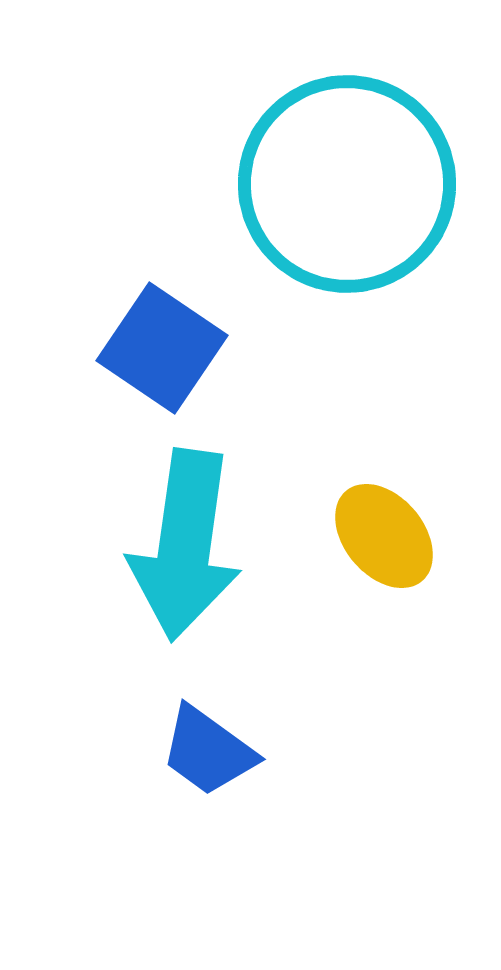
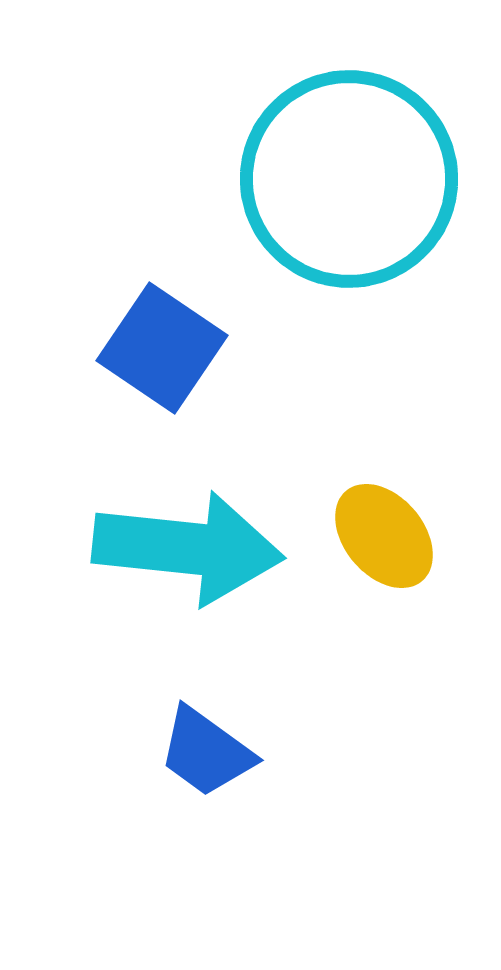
cyan circle: moved 2 px right, 5 px up
cyan arrow: moved 3 px right, 3 px down; rotated 92 degrees counterclockwise
blue trapezoid: moved 2 px left, 1 px down
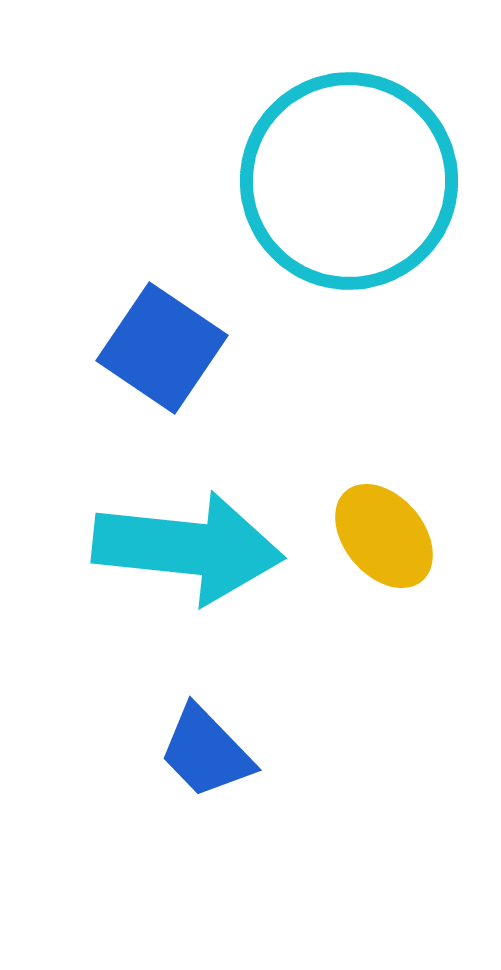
cyan circle: moved 2 px down
blue trapezoid: rotated 10 degrees clockwise
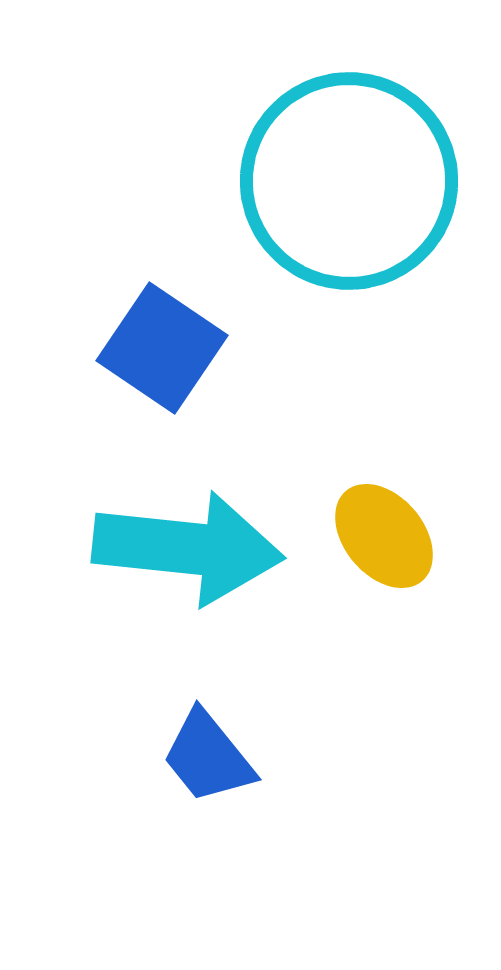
blue trapezoid: moved 2 px right, 5 px down; rotated 5 degrees clockwise
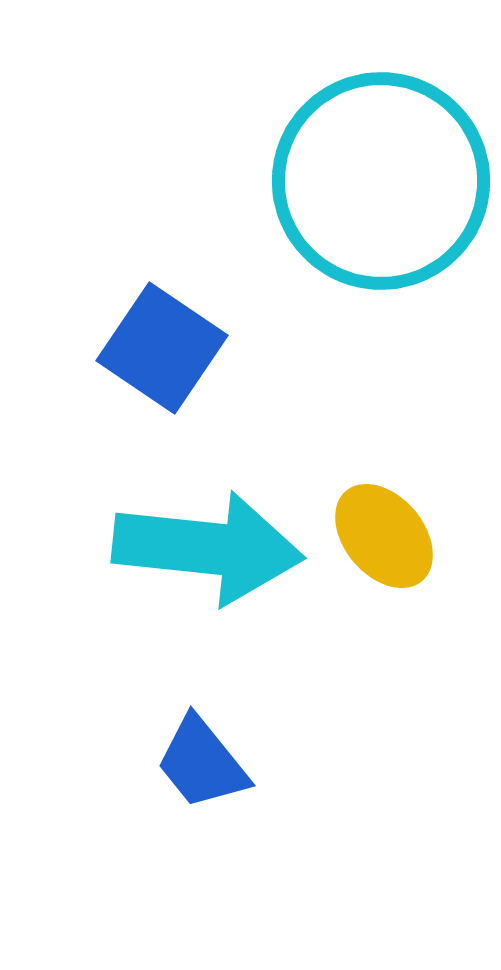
cyan circle: moved 32 px right
cyan arrow: moved 20 px right
blue trapezoid: moved 6 px left, 6 px down
